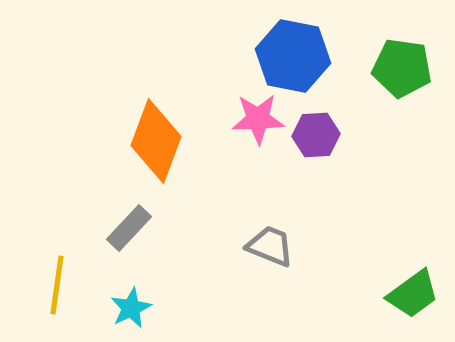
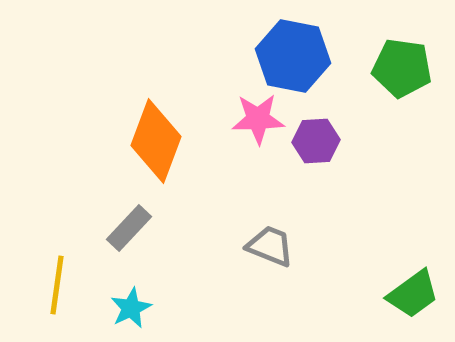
purple hexagon: moved 6 px down
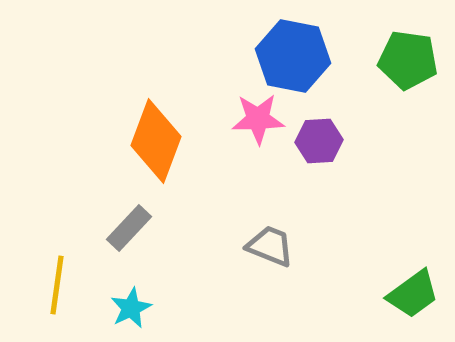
green pentagon: moved 6 px right, 8 px up
purple hexagon: moved 3 px right
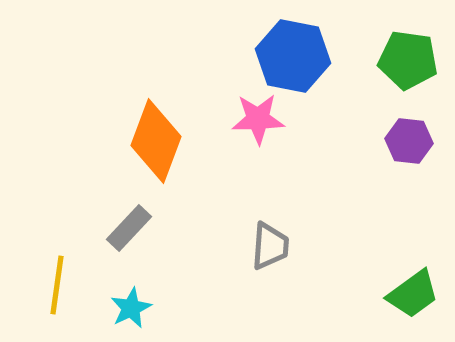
purple hexagon: moved 90 px right; rotated 9 degrees clockwise
gray trapezoid: rotated 72 degrees clockwise
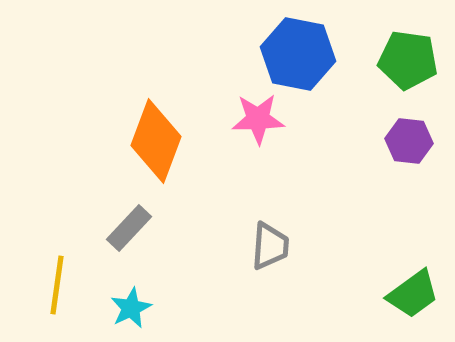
blue hexagon: moved 5 px right, 2 px up
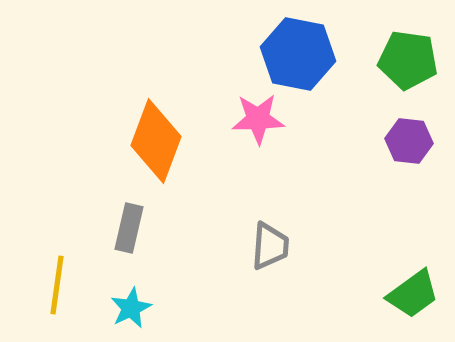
gray rectangle: rotated 30 degrees counterclockwise
